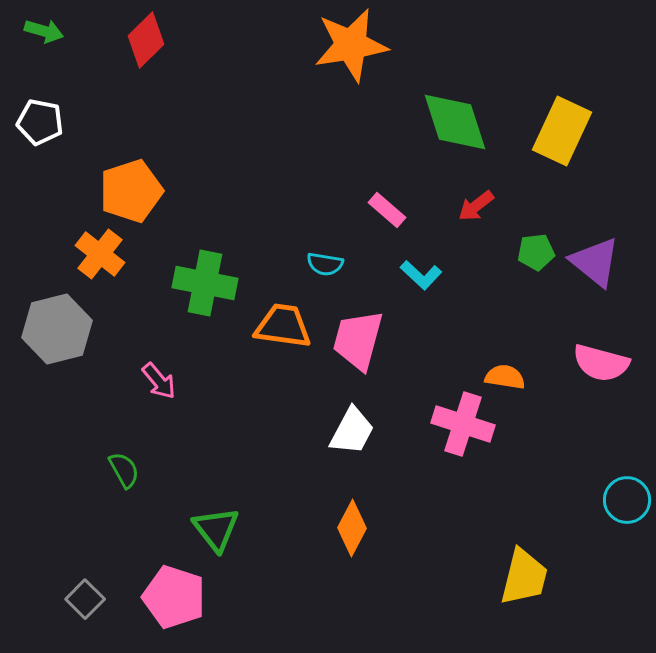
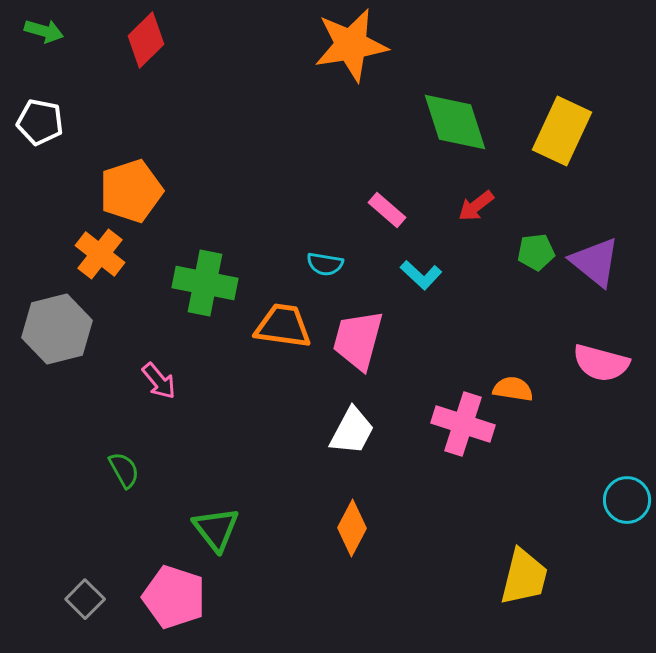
orange semicircle: moved 8 px right, 12 px down
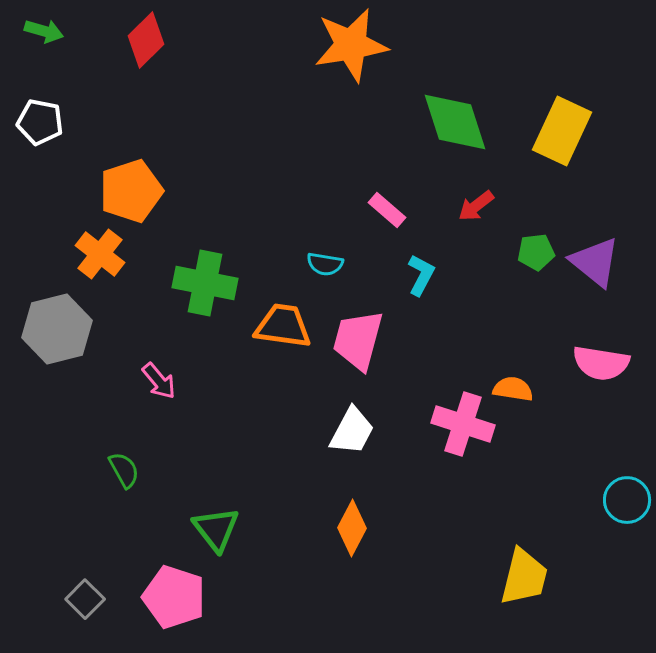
cyan L-shape: rotated 105 degrees counterclockwise
pink semicircle: rotated 6 degrees counterclockwise
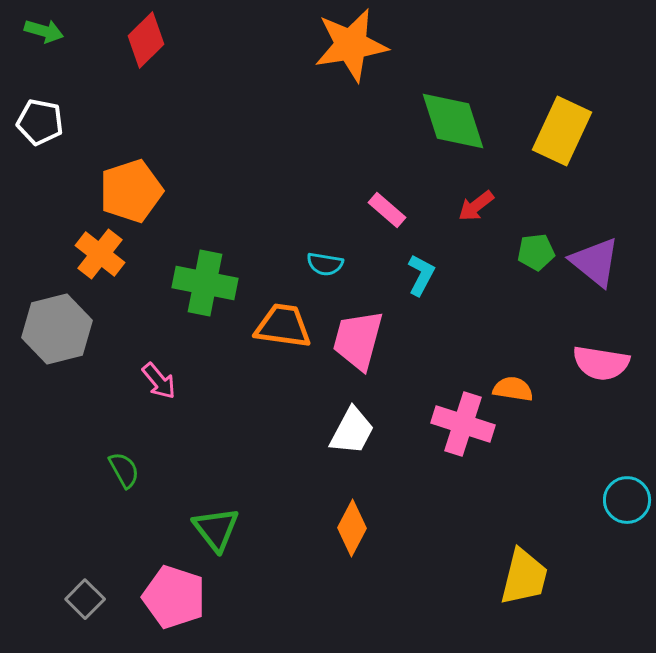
green diamond: moved 2 px left, 1 px up
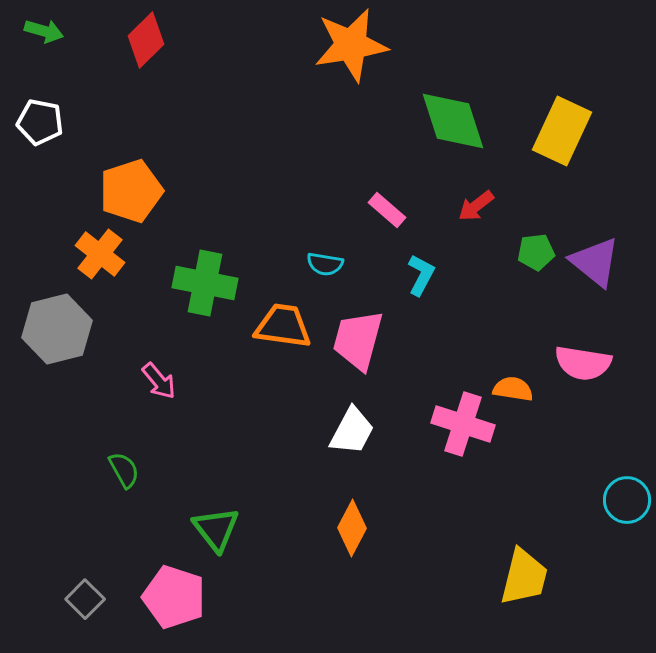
pink semicircle: moved 18 px left
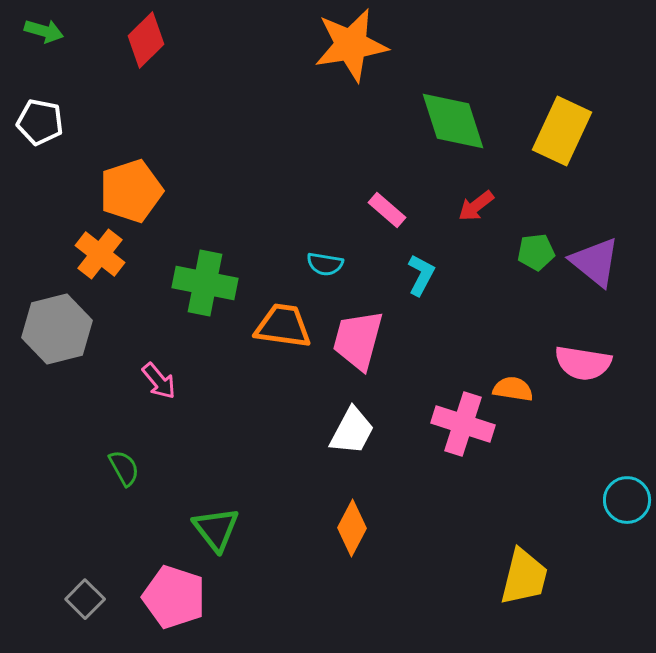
green semicircle: moved 2 px up
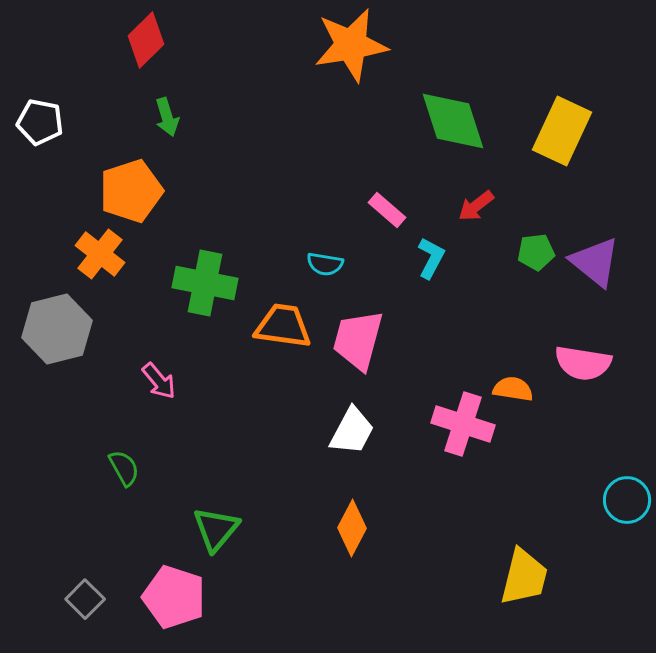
green arrow: moved 123 px right, 86 px down; rotated 57 degrees clockwise
cyan L-shape: moved 10 px right, 17 px up
green triangle: rotated 18 degrees clockwise
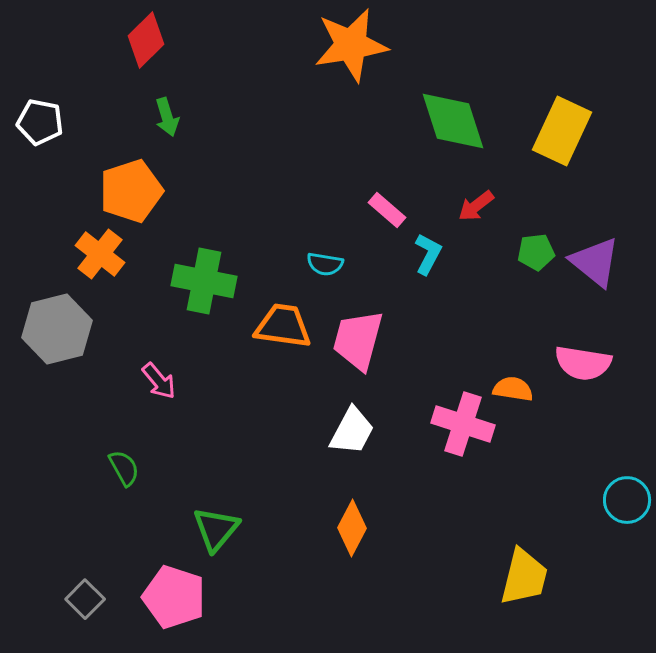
cyan L-shape: moved 3 px left, 4 px up
green cross: moved 1 px left, 2 px up
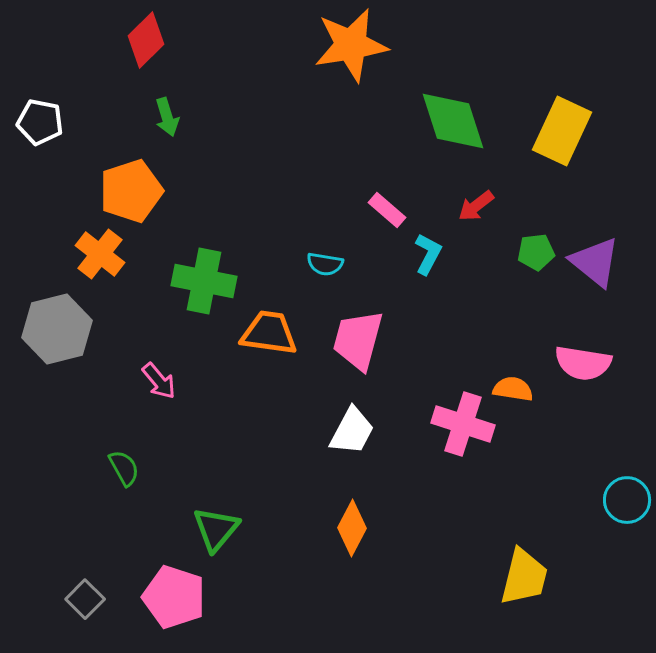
orange trapezoid: moved 14 px left, 7 px down
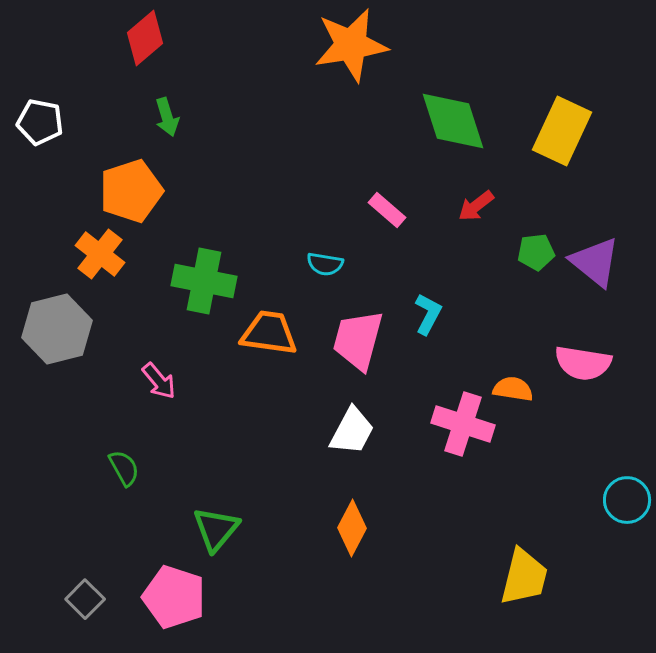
red diamond: moved 1 px left, 2 px up; rotated 4 degrees clockwise
cyan L-shape: moved 60 px down
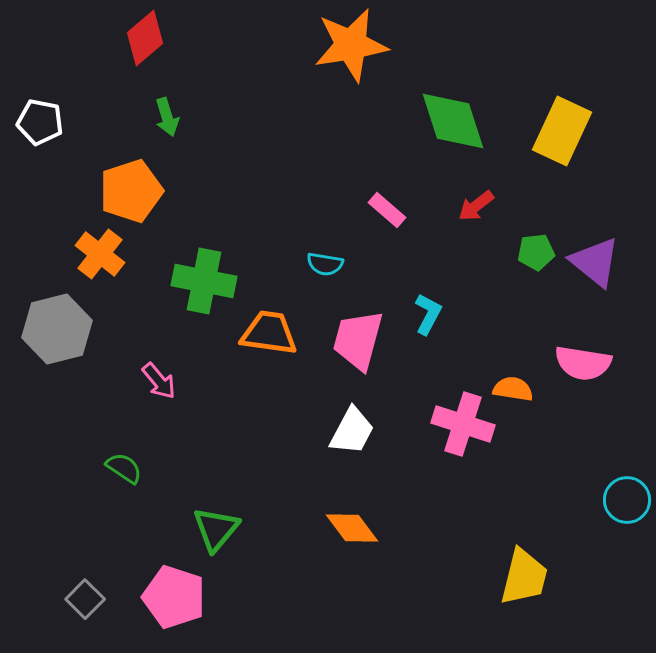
green semicircle: rotated 27 degrees counterclockwise
orange diamond: rotated 64 degrees counterclockwise
